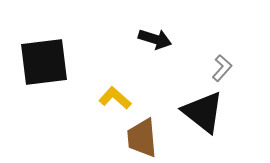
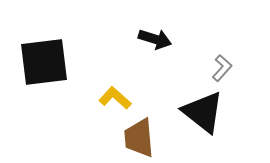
brown trapezoid: moved 3 px left
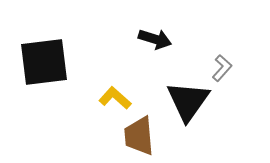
black triangle: moved 15 px left, 11 px up; rotated 27 degrees clockwise
brown trapezoid: moved 2 px up
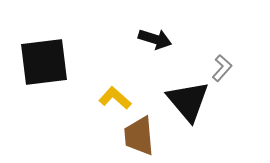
black triangle: rotated 15 degrees counterclockwise
